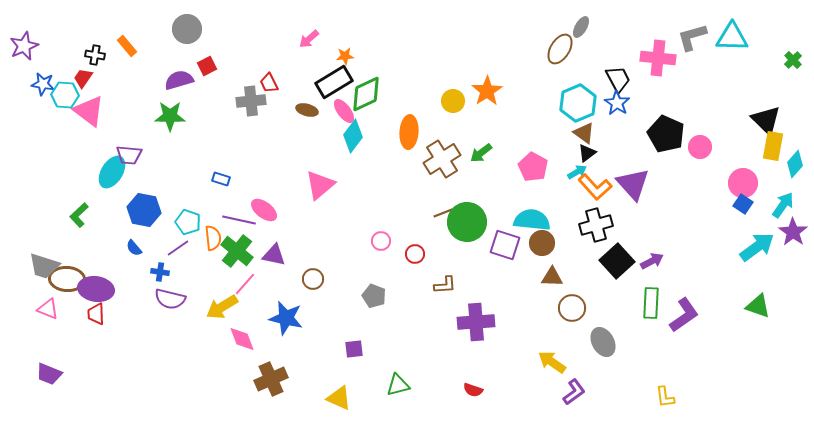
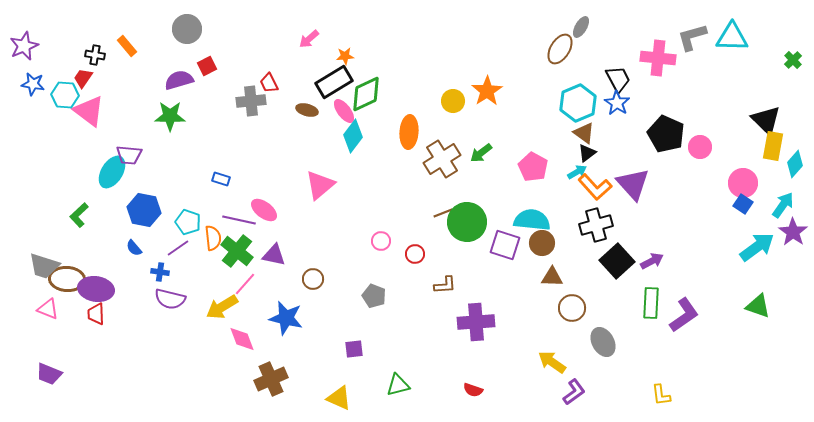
blue star at (43, 84): moved 10 px left
yellow L-shape at (665, 397): moved 4 px left, 2 px up
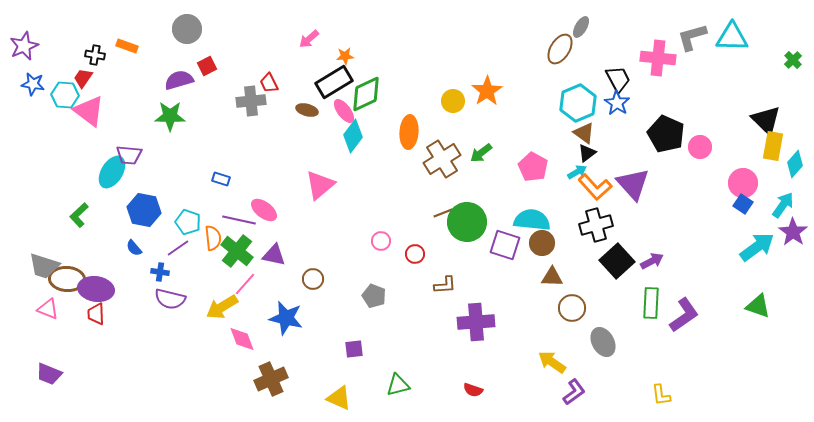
orange rectangle at (127, 46): rotated 30 degrees counterclockwise
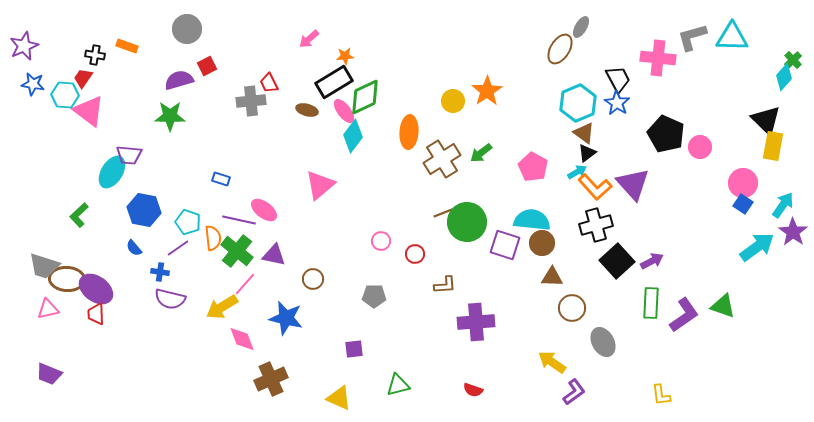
green diamond at (366, 94): moved 1 px left, 3 px down
cyan diamond at (795, 164): moved 11 px left, 87 px up
purple ellipse at (96, 289): rotated 28 degrees clockwise
gray pentagon at (374, 296): rotated 20 degrees counterclockwise
green triangle at (758, 306): moved 35 px left
pink triangle at (48, 309): rotated 35 degrees counterclockwise
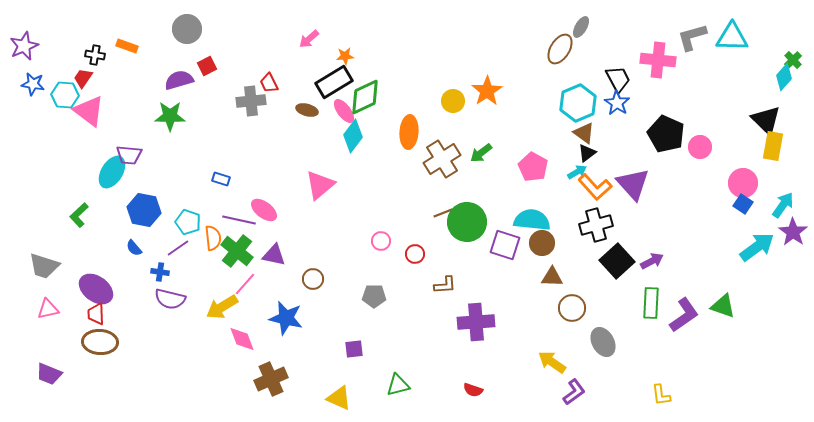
pink cross at (658, 58): moved 2 px down
brown ellipse at (67, 279): moved 33 px right, 63 px down
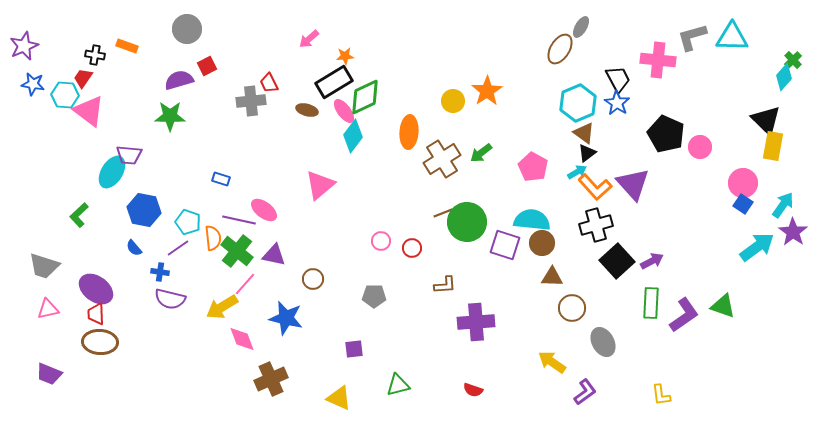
red circle at (415, 254): moved 3 px left, 6 px up
purple L-shape at (574, 392): moved 11 px right
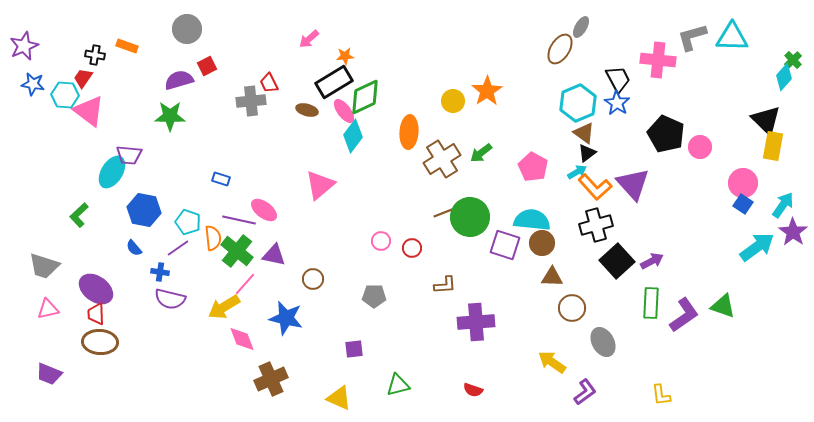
green circle at (467, 222): moved 3 px right, 5 px up
yellow arrow at (222, 307): moved 2 px right
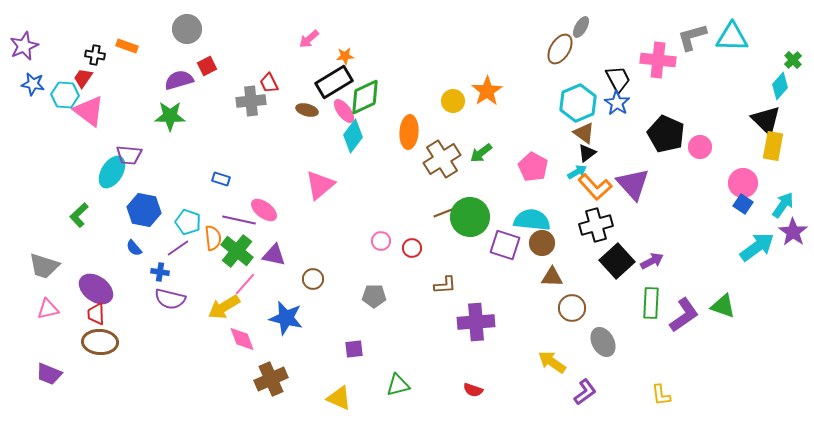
cyan diamond at (784, 77): moved 4 px left, 9 px down
